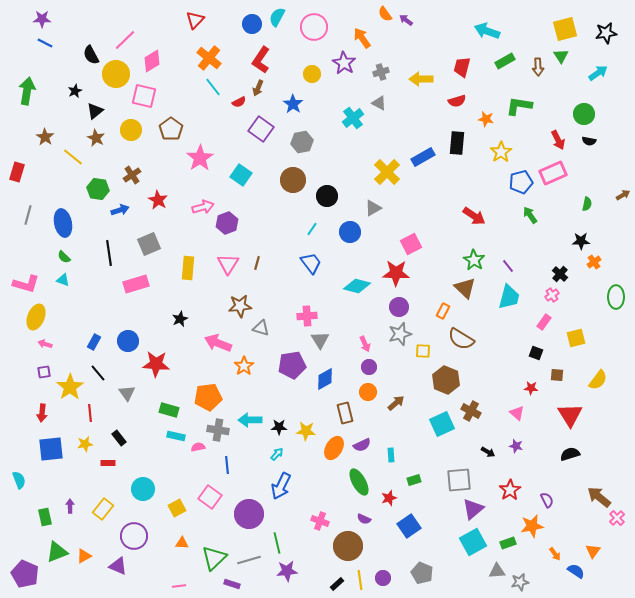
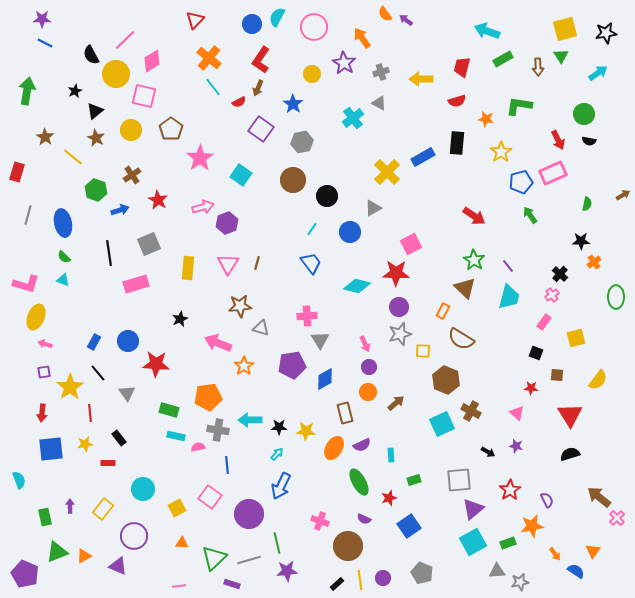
green rectangle at (505, 61): moved 2 px left, 2 px up
green hexagon at (98, 189): moved 2 px left, 1 px down; rotated 10 degrees clockwise
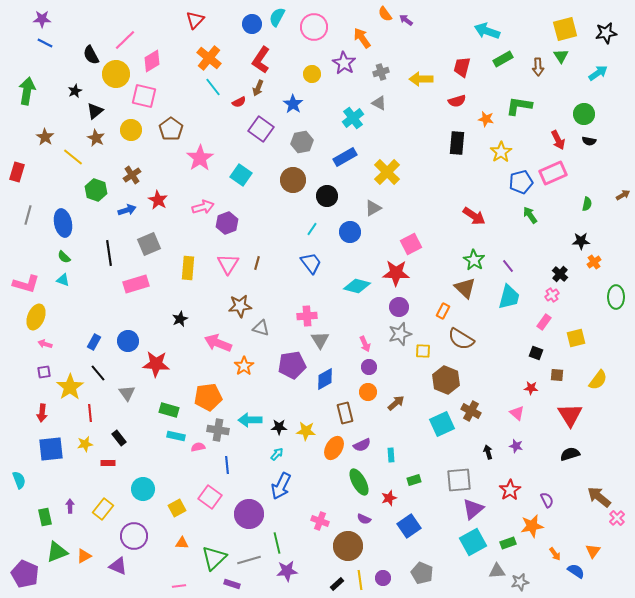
blue rectangle at (423, 157): moved 78 px left
blue arrow at (120, 210): moved 7 px right
black arrow at (488, 452): rotated 136 degrees counterclockwise
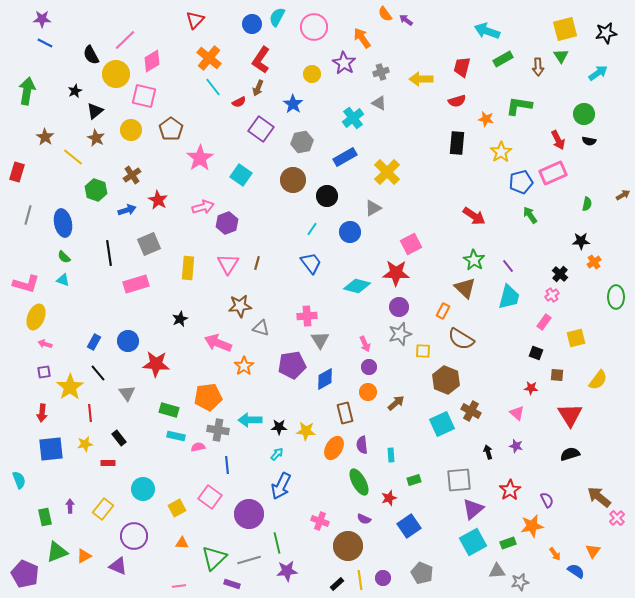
purple semicircle at (362, 445): rotated 108 degrees clockwise
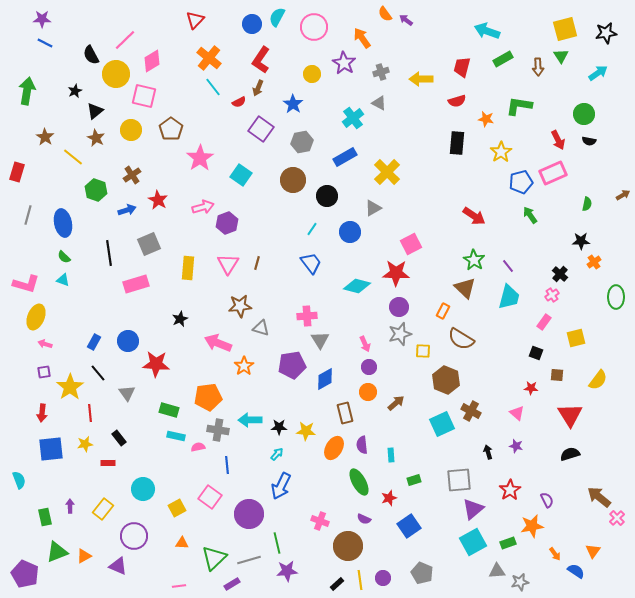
purple rectangle at (232, 584): rotated 49 degrees counterclockwise
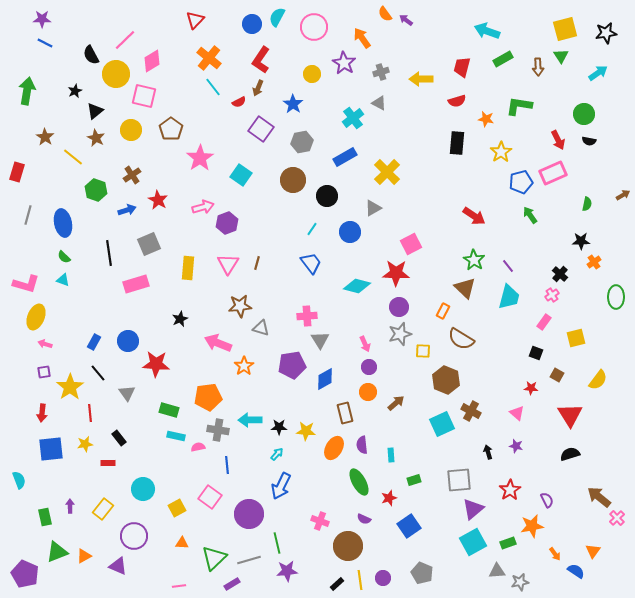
brown square at (557, 375): rotated 24 degrees clockwise
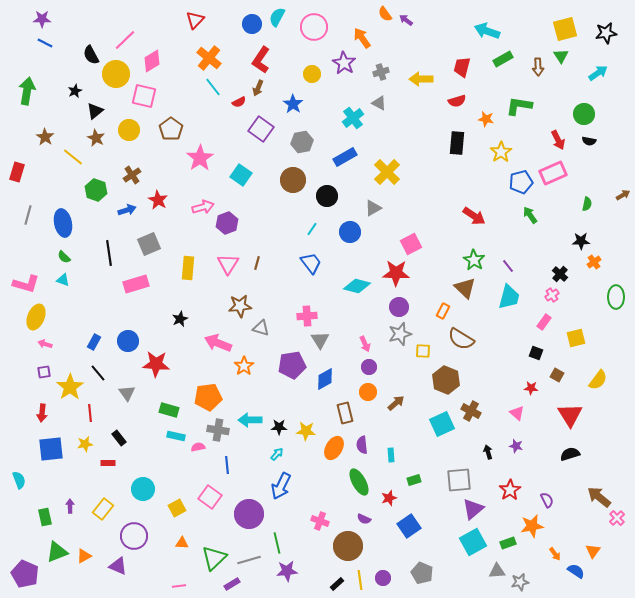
yellow circle at (131, 130): moved 2 px left
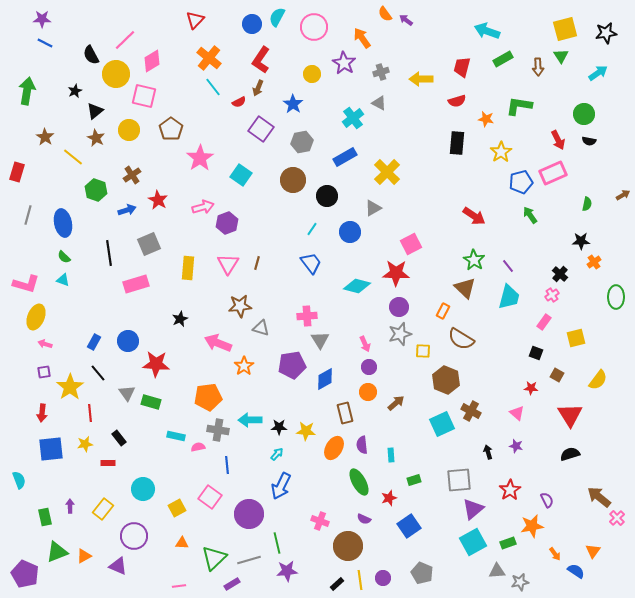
green rectangle at (169, 410): moved 18 px left, 8 px up
